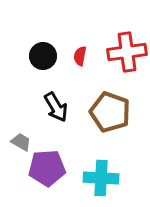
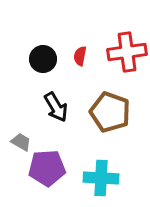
black circle: moved 3 px down
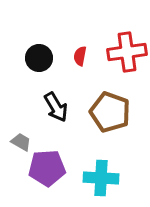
black circle: moved 4 px left, 1 px up
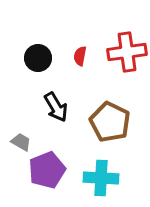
black circle: moved 1 px left
brown pentagon: moved 10 px down; rotated 6 degrees clockwise
purple pentagon: moved 2 px down; rotated 18 degrees counterclockwise
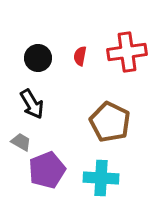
black arrow: moved 24 px left, 3 px up
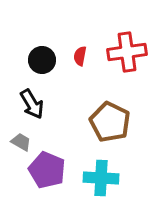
black circle: moved 4 px right, 2 px down
purple pentagon: rotated 27 degrees counterclockwise
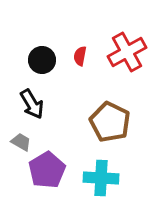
red cross: rotated 21 degrees counterclockwise
purple pentagon: rotated 18 degrees clockwise
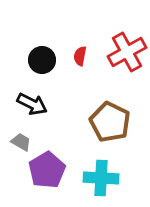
black arrow: rotated 32 degrees counterclockwise
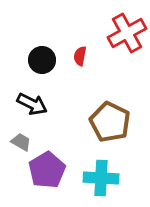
red cross: moved 19 px up
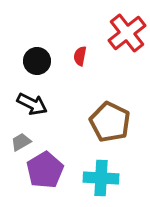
red cross: rotated 9 degrees counterclockwise
black circle: moved 5 px left, 1 px down
gray trapezoid: rotated 60 degrees counterclockwise
purple pentagon: moved 2 px left
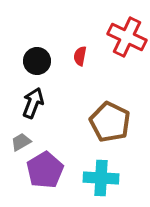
red cross: moved 4 px down; rotated 27 degrees counterclockwise
black arrow: moved 1 px right, 1 px up; rotated 96 degrees counterclockwise
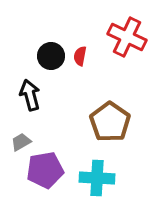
black circle: moved 14 px right, 5 px up
black arrow: moved 3 px left, 8 px up; rotated 36 degrees counterclockwise
brown pentagon: rotated 9 degrees clockwise
purple pentagon: rotated 21 degrees clockwise
cyan cross: moved 4 px left
